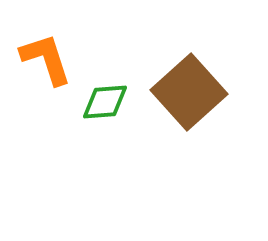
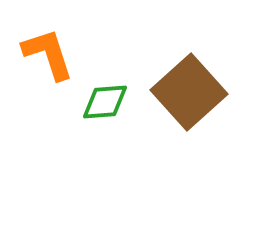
orange L-shape: moved 2 px right, 5 px up
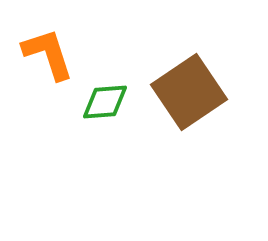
brown square: rotated 8 degrees clockwise
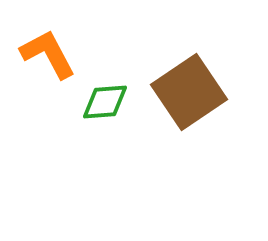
orange L-shape: rotated 10 degrees counterclockwise
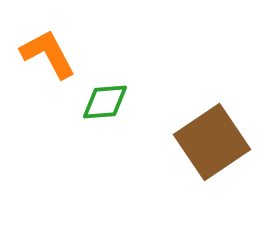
brown square: moved 23 px right, 50 px down
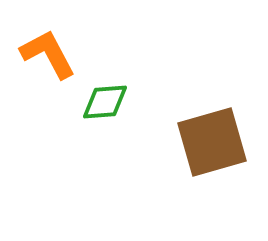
brown square: rotated 18 degrees clockwise
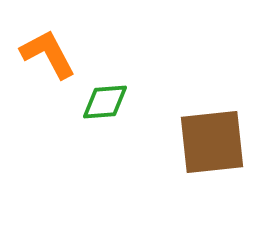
brown square: rotated 10 degrees clockwise
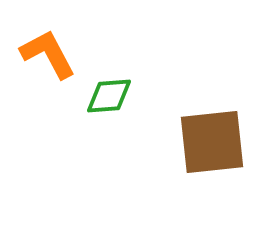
green diamond: moved 4 px right, 6 px up
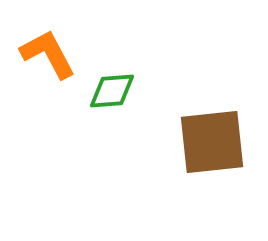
green diamond: moved 3 px right, 5 px up
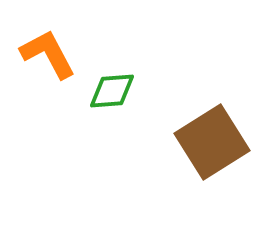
brown square: rotated 26 degrees counterclockwise
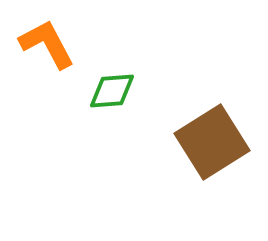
orange L-shape: moved 1 px left, 10 px up
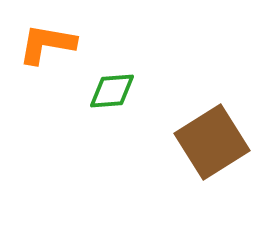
orange L-shape: rotated 52 degrees counterclockwise
